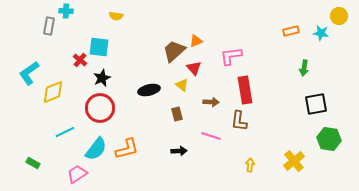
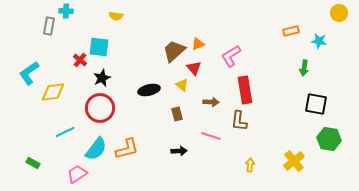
yellow circle: moved 3 px up
cyan star: moved 2 px left, 8 px down
orange triangle: moved 2 px right, 3 px down
pink L-shape: rotated 25 degrees counterclockwise
yellow diamond: rotated 15 degrees clockwise
black square: rotated 20 degrees clockwise
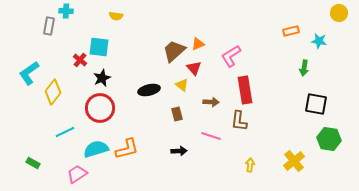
yellow diamond: rotated 45 degrees counterclockwise
cyan semicircle: rotated 145 degrees counterclockwise
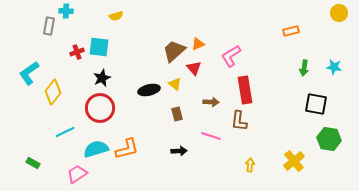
yellow semicircle: rotated 24 degrees counterclockwise
cyan star: moved 15 px right, 26 px down
red cross: moved 3 px left, 8 px up; rotated 32 degrees clockwise
yellow triangle: moved 7 px left, 1 px up
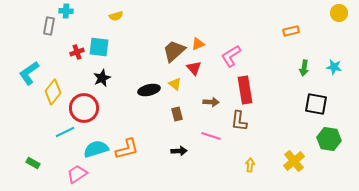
red circle: moved 16 px left
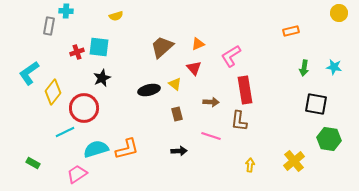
brown trapezoid: moved 12 px left, 4 px up
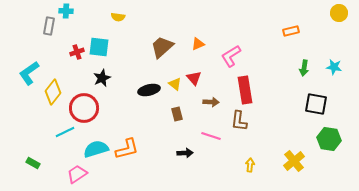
yellow semicircle: moved 2 px right, 1 px down; rotated 24 degrees clockwise
red triangle: moved 10 px down
black arrow: moved 6 px right, 2 px down
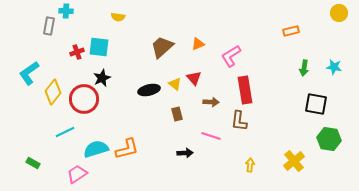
red circle: moved 9 px up
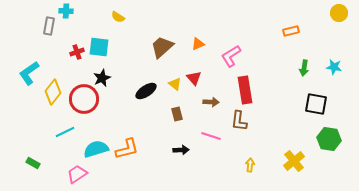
yellow semicircle: rotated 24 degrees clockwise
black ellipse: moved 3 px left, 1 px down; rotated 20 degrees counterclockwise
black arrow: moved 4 px left, 3 px up
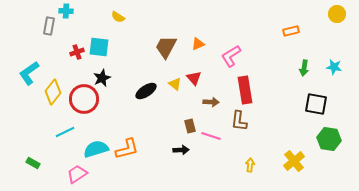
yellow circle: moved 2 px left, 1 px down
brown trapezoid: moved 4 px right; rotated 20 degrees counterclockwise
brown rectangle: moved 13 px right, 12 px down
